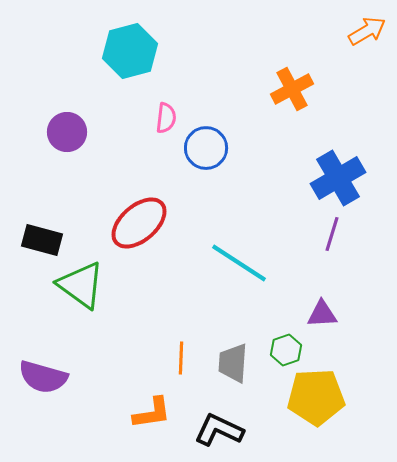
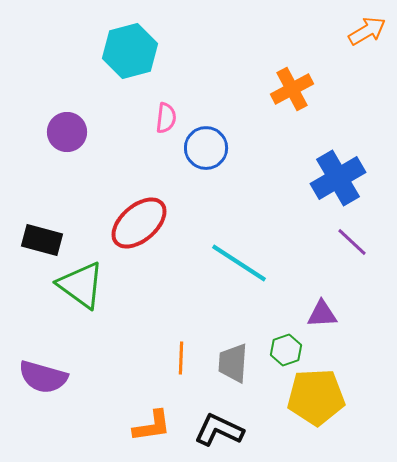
purple line: moved 20 px right, 8 px down; rotated 64 degrees counterclockwise
orange L-shape: moved 13 px down
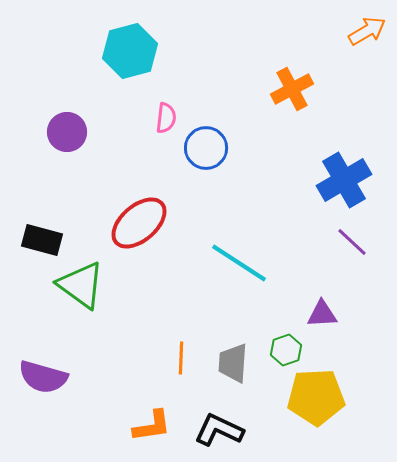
blue cross: moved 6 px right, 2 px down
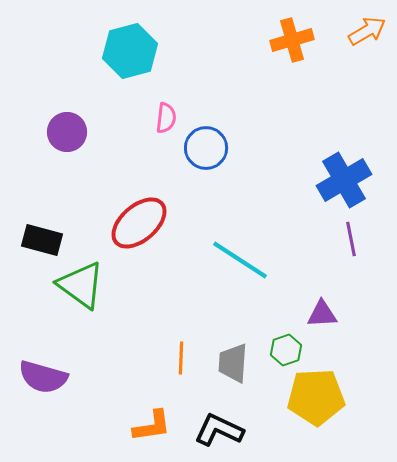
orange cross: moved 49 px up; rotated 12 degrees clockwise
purple line: moved 1 px left, 3 px up; rotated 36 degrees clockwise
cyan line: moved 1 px right, 3 px up
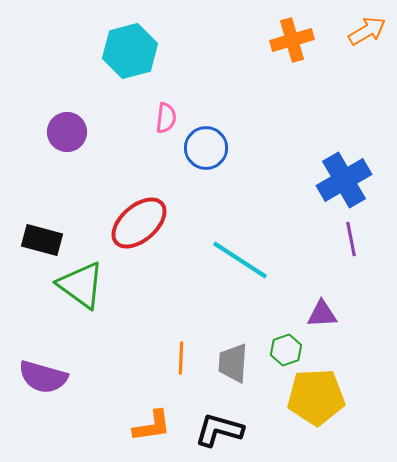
black L-shape: rotated 9 degrees counterclockwise
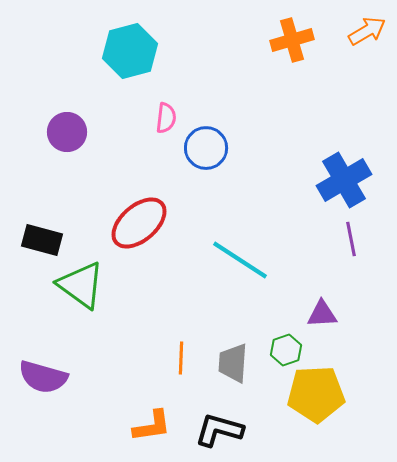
yellow pentagon: moved 3 px up
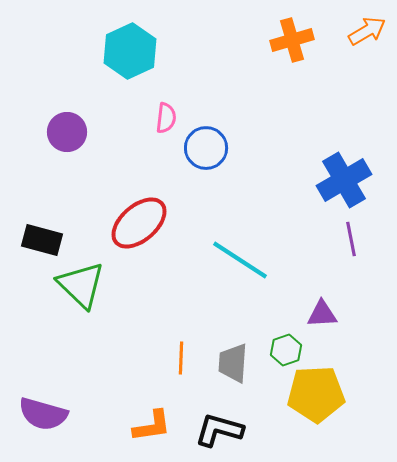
cyan hexagon: rotated 10 degrees counterclockwise
green triangle: rotated 8 degrees clockwise
purple semicircle: moved 37 px down
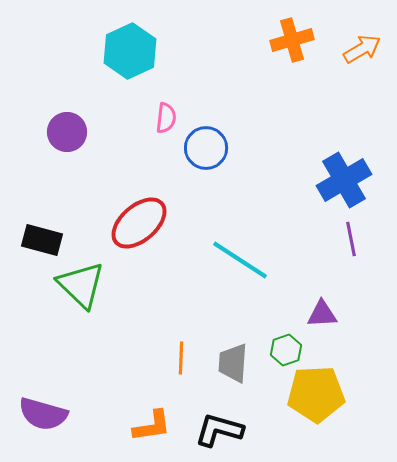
orange arrow: moved 5 px left, 18 px down
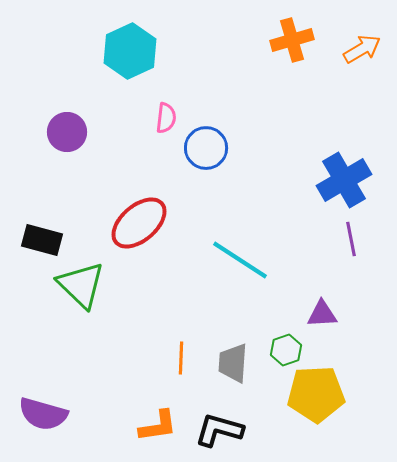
orange L-shape: moved 6 px right
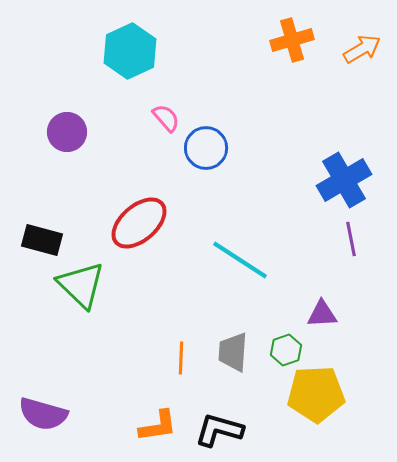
pink semicircle: rotated 48 degrees counterclockwise
gray trapezoid: moved 11 px up
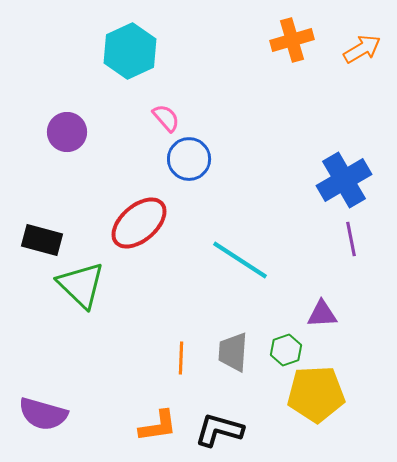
blue circle: moved 17 px left, 11 px down
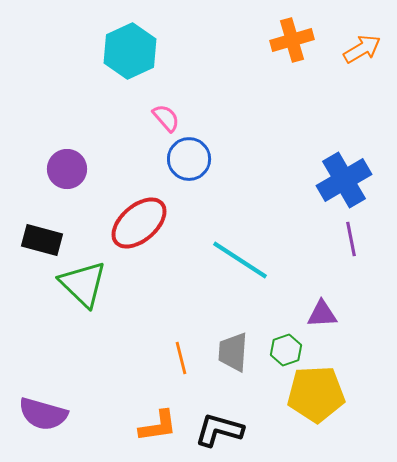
purple circle: moved 37 px down
green triangle: moved 2 px right, 1 px up
orange line: rotated 16 degrees counterclockwise
